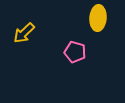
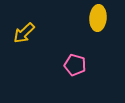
pink pentagon: moved 13 px down
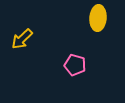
yellow arrow: moved 2 px left, 6 px down
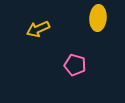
yellow arrow: moved 16 px right, 10 px up; rotated 20 degrees clockwise
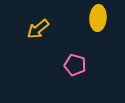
yellow arrow: rotated 15 degrees counterclockwise
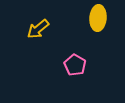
pink pentagon: rotated 15 degrees clockwise
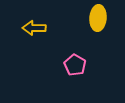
yellow arrow: moved 4 px left, 1 px up; rotated 40 degrees clockwise
